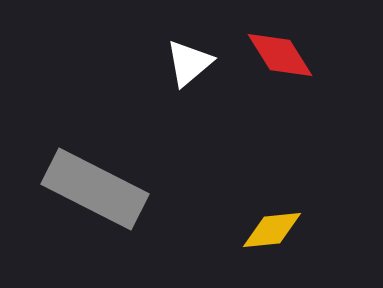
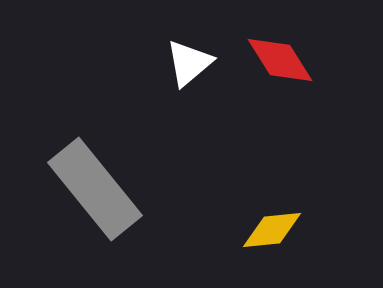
red diamond: moved 5 px down
gray rectangle: rotated 24 degrees clockwise
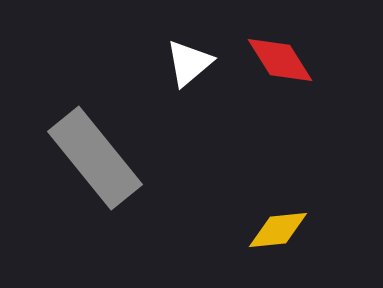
gray rectangle: moved 31 px up
yellow diamond: moved 6 px right
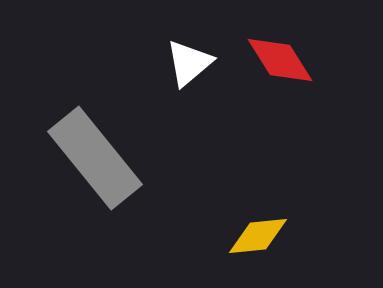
yellow diamond: moved 20 px left, 6 px down
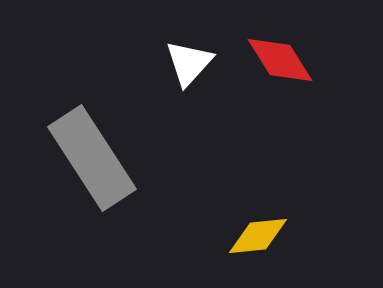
white triangle: rotated 8 degrees counterclockwise
gray rectangle: moved 3 px left; rotated 6 degrees clockwise
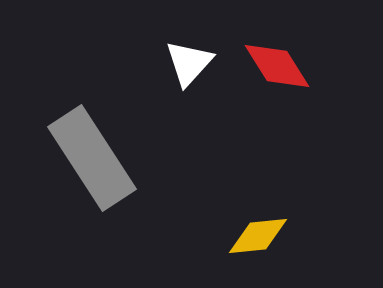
red diamond: moved 3 px left, 6 px down
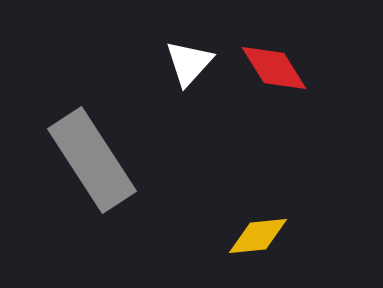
red diamond: moved 3 px left, 2 px down
gray rectangle: moved 2 px down
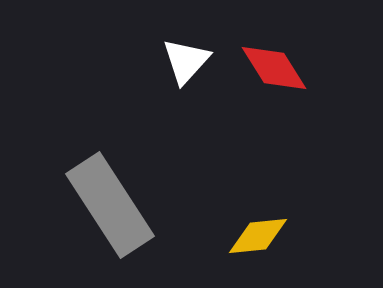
white triangle: moved 3 px left, 2 px up
gray rectangle: moved 18 px right, 45 px down
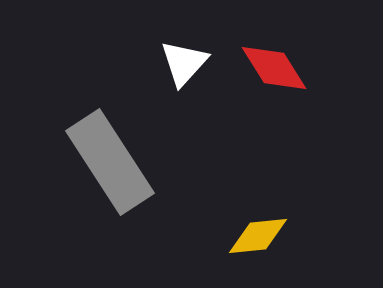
white triangle: moved 2 px left, 2 px down
gray rectangle: moved 43 px up
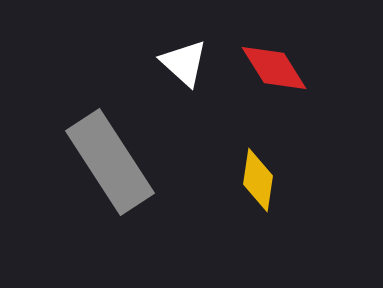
white triangle: rotated 30 degrees counterclockwise
yellow diamond: moved 56 px up; rotated 76 degrees counterclockwise
